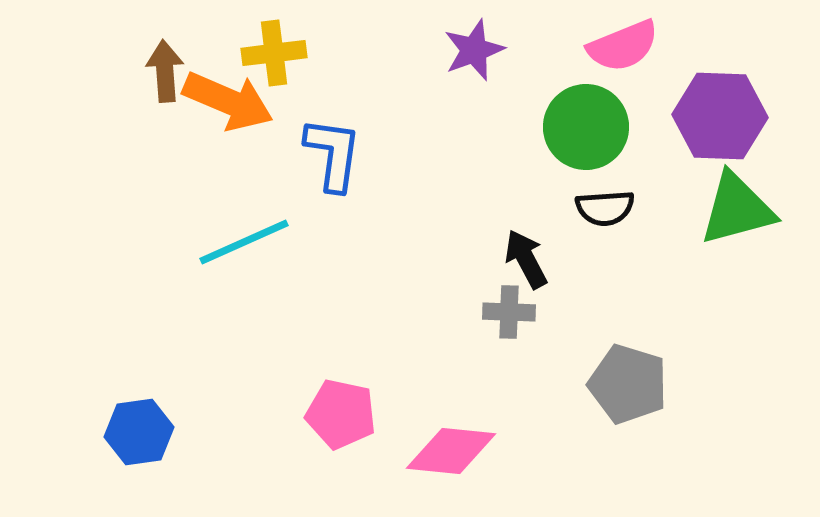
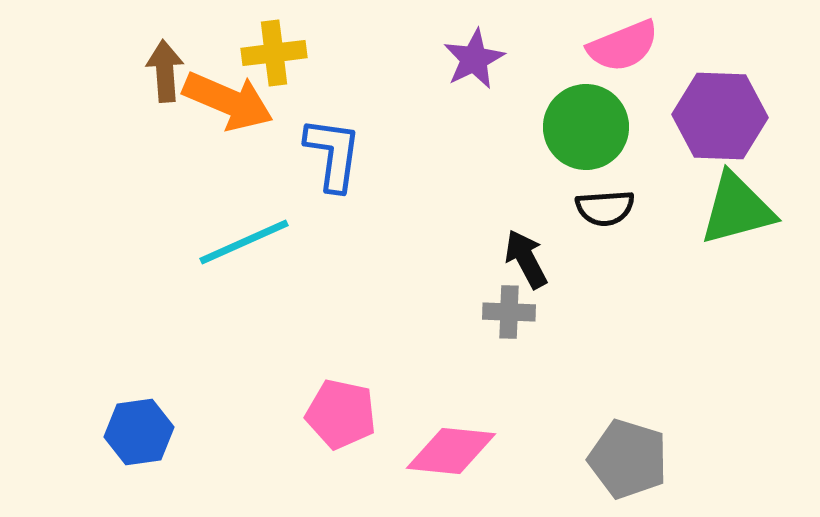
purple star: moved 9 px down; rotated 6 degrees counterclockwise
gray pentagon: moved 75 px down
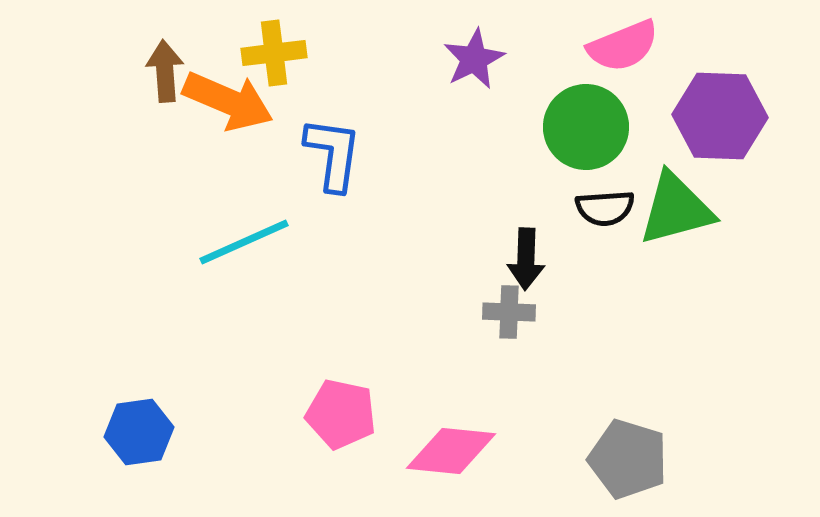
green triangle: moved 61 px left
black arrow: rotated 150 degrees counterclockwise
